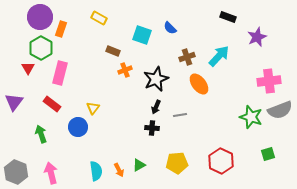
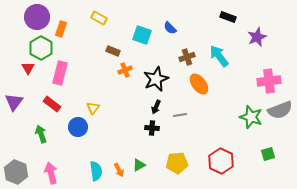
purple circle: moved 3 px left
cyan arrow: rotated 80 degrees counterclockwise
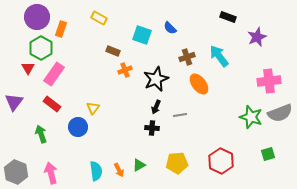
pink rectangle: moved 6 px left, 1 px down; rotated 20 degrees clockwise
gray semicircle: moved 3 px down
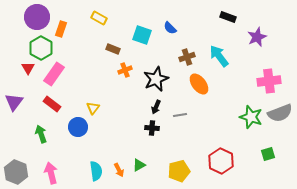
brown rectangle: moved 2 px up
yellow pentagon: moved 2 px right, 8 px down; rotated 10 degrees counterclockwise
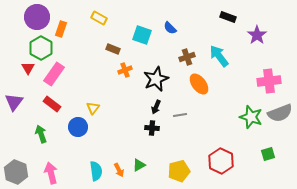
purple star: moved 2 px up; rotated 12 degrees counterclockwise
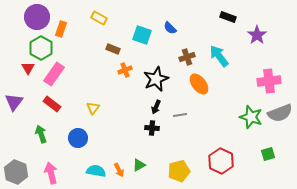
blue circle: moved 11 px down
cyan semicircle: rotated 72 degrees counterclockwise
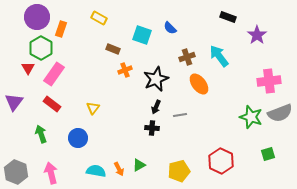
orange arrow: moved 1 px up
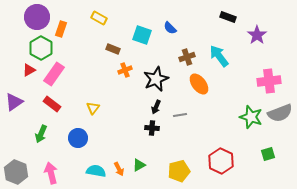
red triangle: moved 1 px right, 2 px down; rotated 32 degrees clockwise
purple triangle: rotated 18 degrees clockwise
green arrow: rotated 138 degrees counterclockwise
